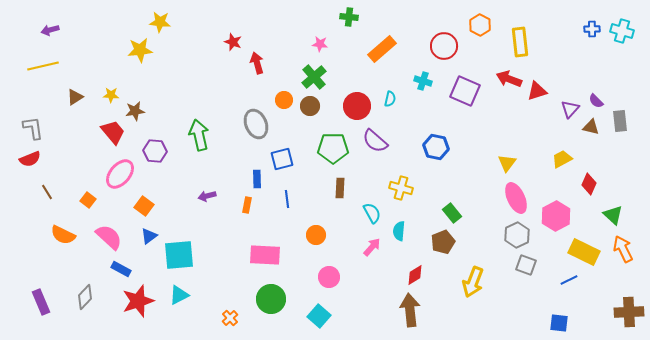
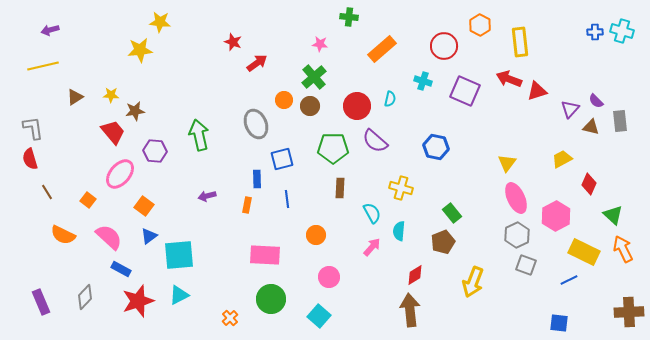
blue cross at (592, 29): moved 3 px right, 3 px down
red arrow at (257, 63): rotated 70 degrees clockwise
red semicircle at (30, 159): rotated 95 degrees clockwise
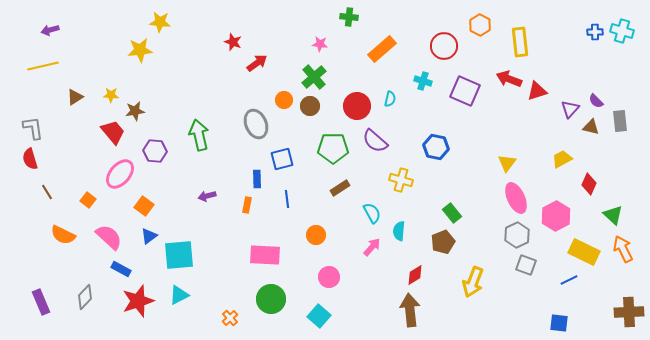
brown rectangle at (340, 188): rotated 54 degrees clockwise
yellow cross at (401, 188): moved 8 px up
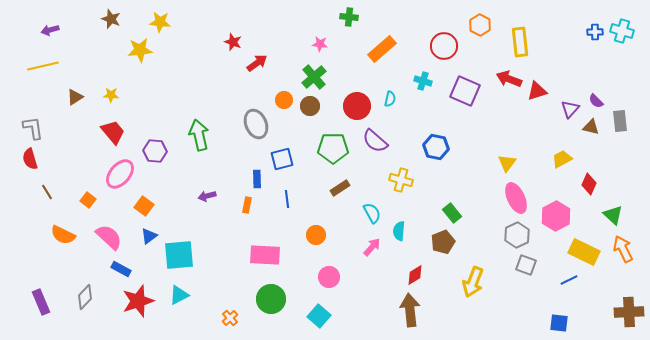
brown star at (135, 111): moved 24 px left, 92 px up; rotated 30 degrees clockwise
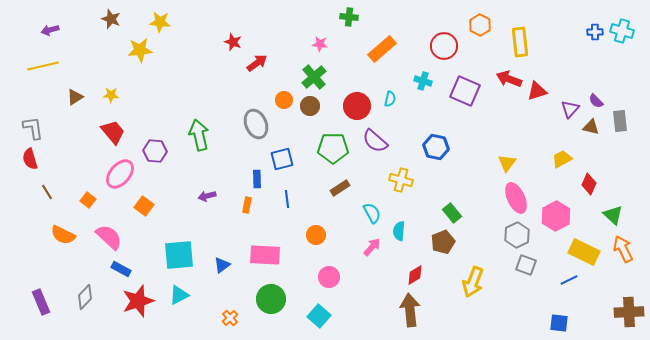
blue triangle at (149, 236): moved 73 px right, 29 px down
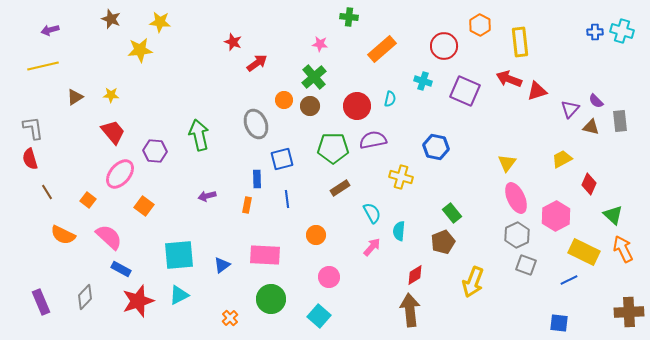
purple semicircle at (375, 141): moved 2 px left, 1 px up; rotated 128 degrees clockwise
yellow cross at (401, 180): moved 3 px up
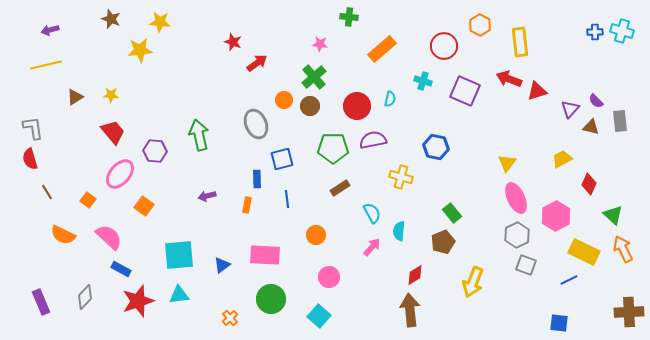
yellow line at (43, 66): moved 3 px right, 1 px up
cyan triangle at (179, 295): rotated 20 degrees clockwise
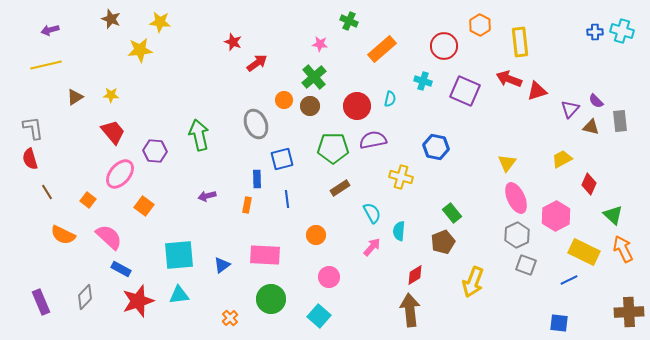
green cross at (349, 17): moved 4 px down; rotated 18 degrees clockwise
